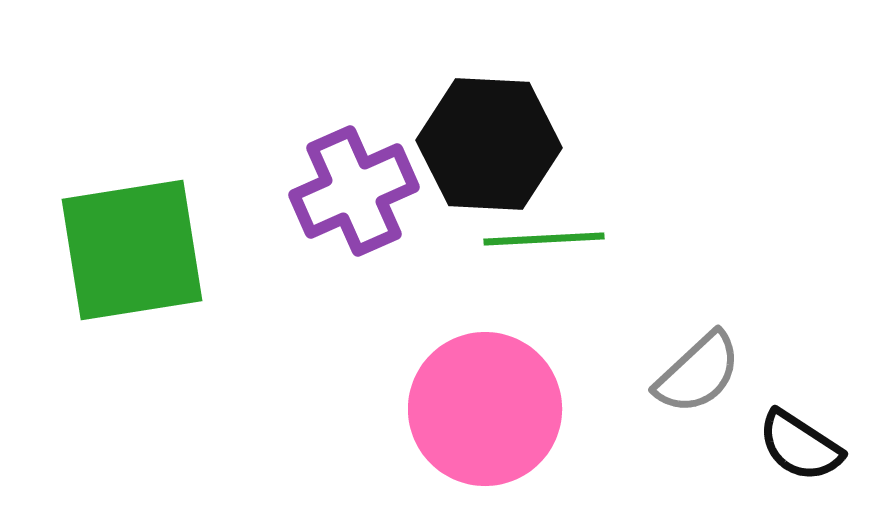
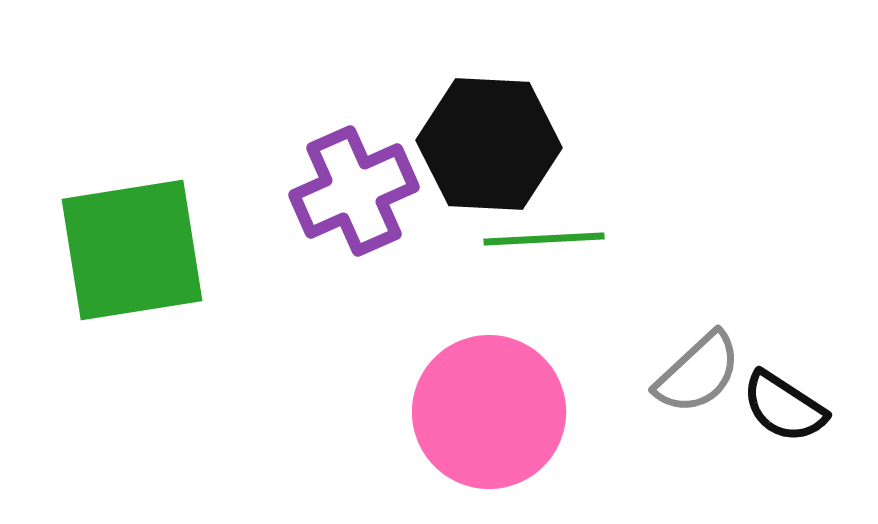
pink circle: moved 4 px right, 3 px down
black semicircle: moved 16 px left, 39 px up
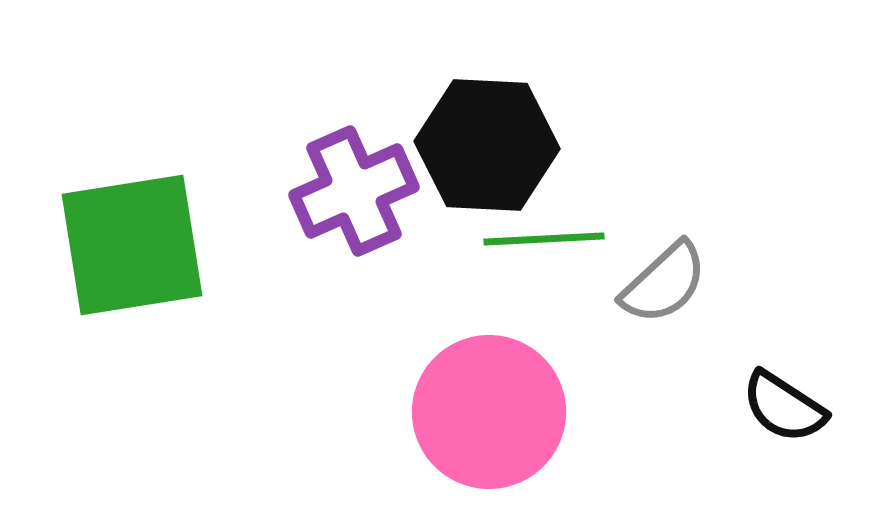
black hexagon: moved 2 px left, 1 px down
green square: moved 5 px up
gray semicircle: moved 34 px left, 90 px up
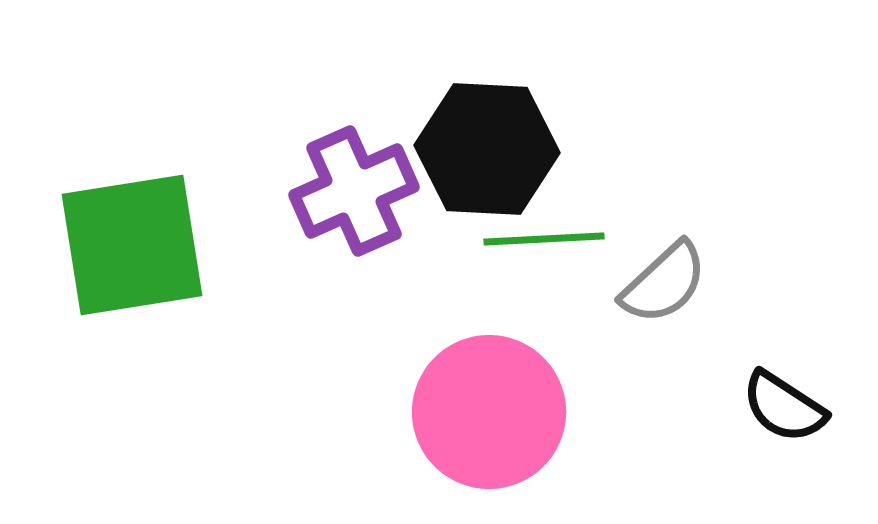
black hexagon: moved 4 px down
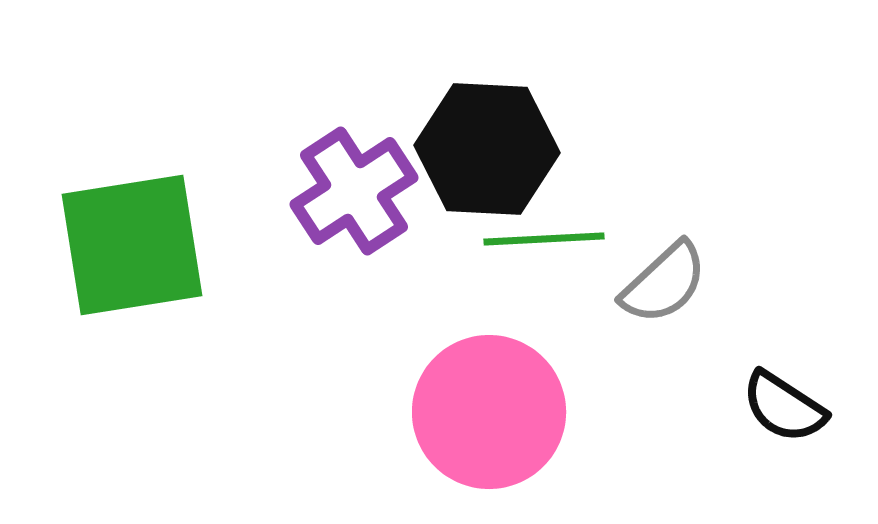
purple cross: rotated 9 degrees counterclockwise
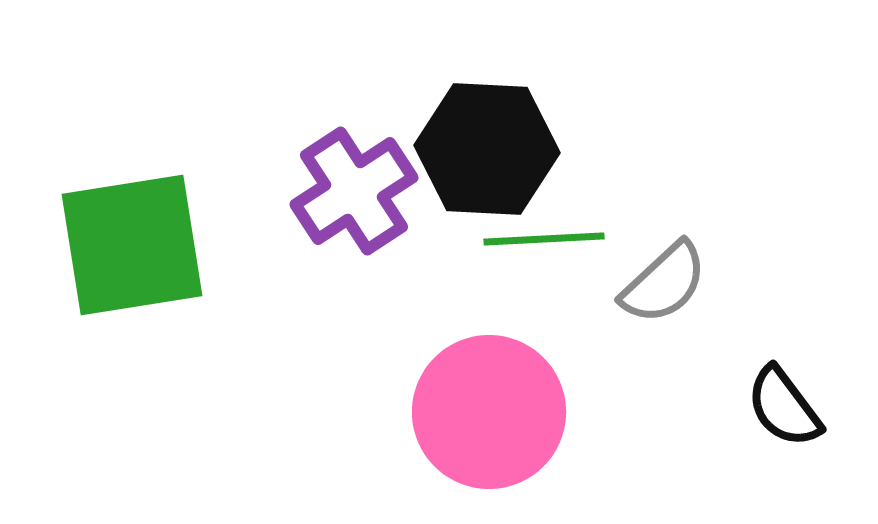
black semicircle: rotated 20 degrees clockwise
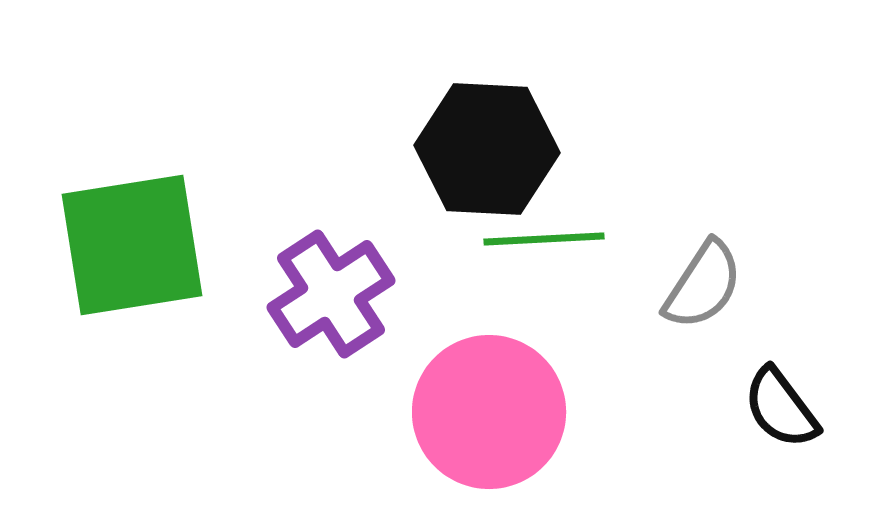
purple cross: moved 23 px left, 103 px down
gray semicircle: moved 39 px right, 2 px down; rotated 14 degrees counterclockwise
black semicircle: moved 3 px left, 1 px down
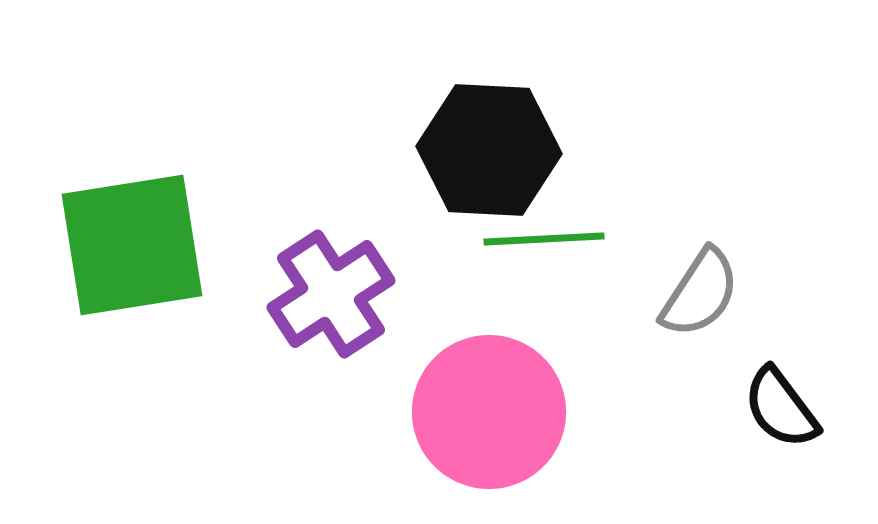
black hexagon: moved 2 px right, 1 px down
gray semicircle: moved 3 px left, 8 px down
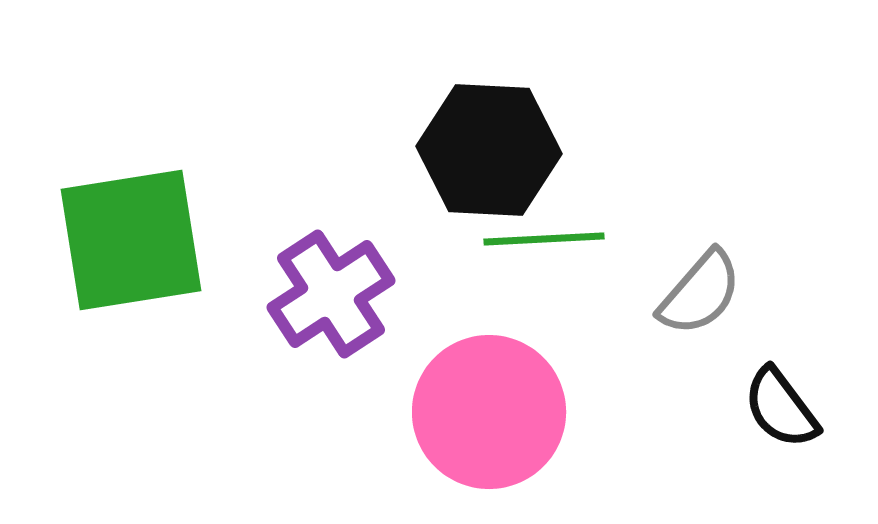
green square: moved 1 px left, 5 px up
gray semicircle: rotated 8 degrees clockwise
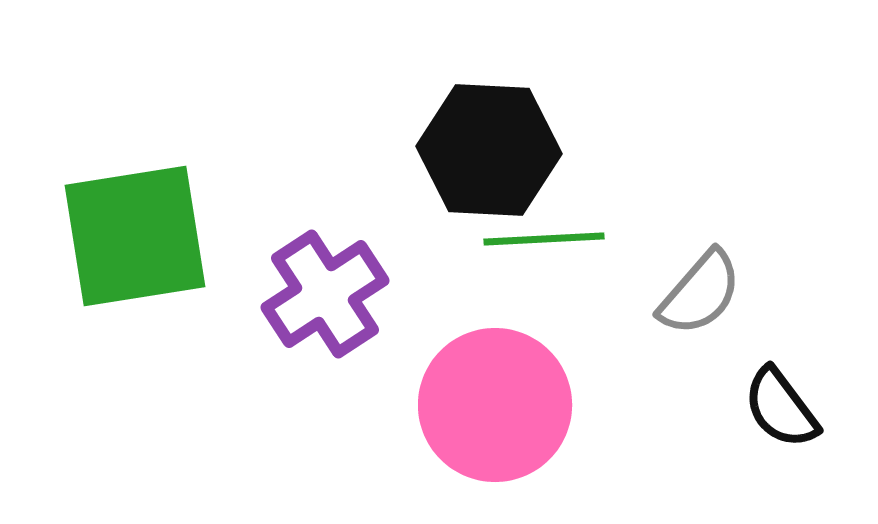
green square: moved 4 px right, 4 px up
purple cross: moved 6 px left
pink circle: moved 6 px right, 7 px up
